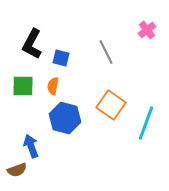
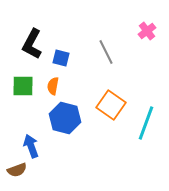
pink cross: moved 1 px down
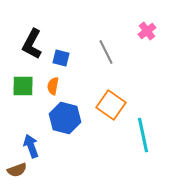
cyan line: moved 3 px left, 12 px down; rotated 32 degrees counterclockwise
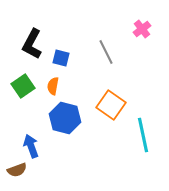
pink cross: moved 5 px left, 2 px up
green square: rotated 35 degrees counterclockwise
